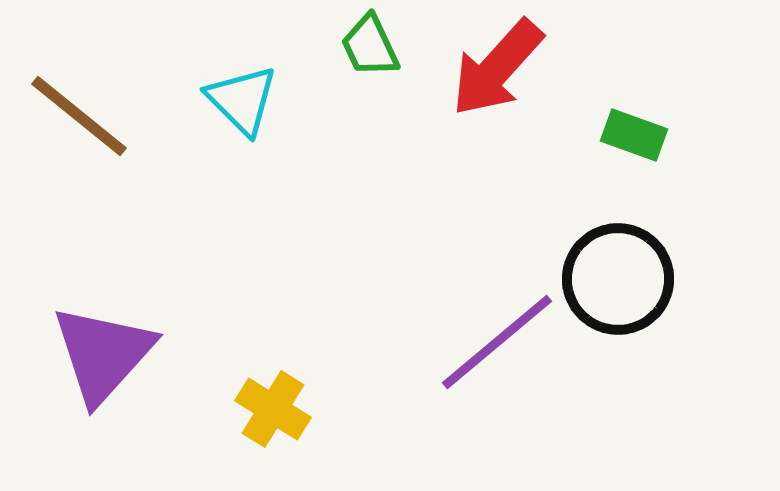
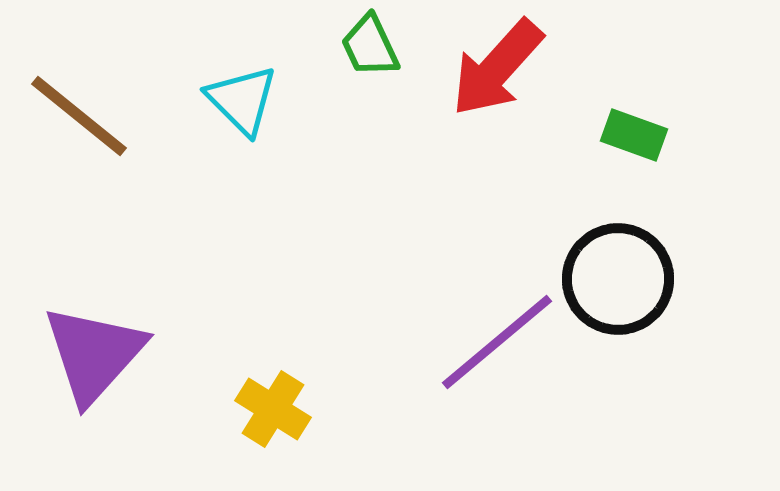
purple triangle: moved 9 px left
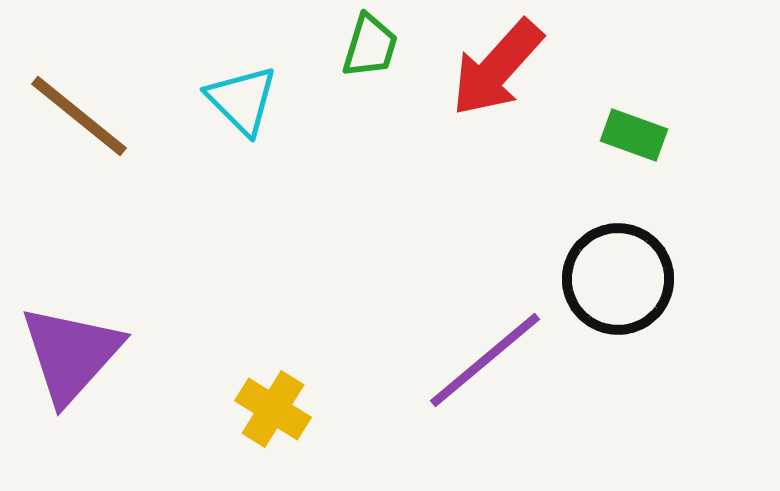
green trapezoid: rotated 138 degrees counterclockwise
purple line: moved 12 px left, 18 px down
purple triangle: moved 23 px left
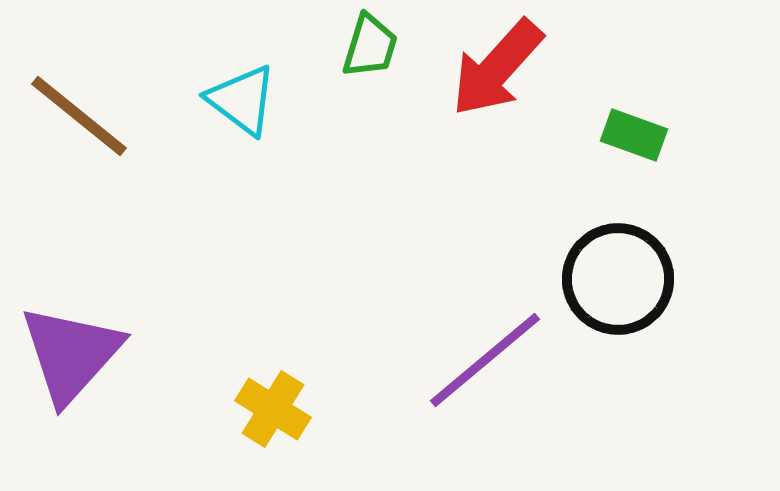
cyan triangle: rotated 8 degrees counterclockwise
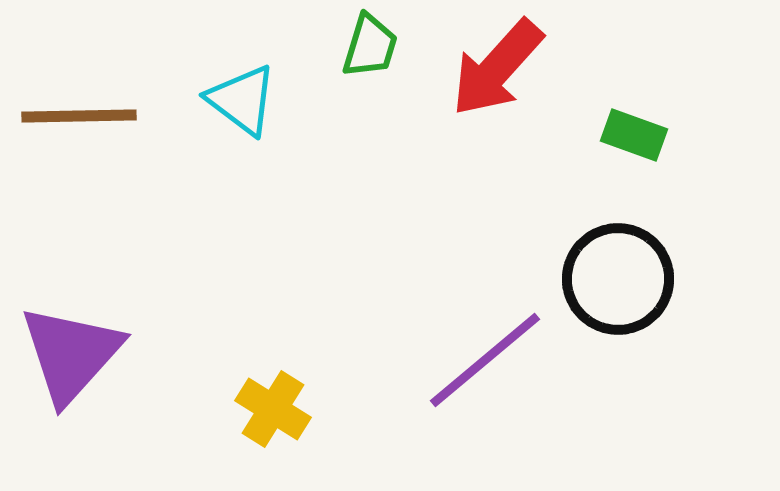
brown line: rotated 40 degrees counterclockwise
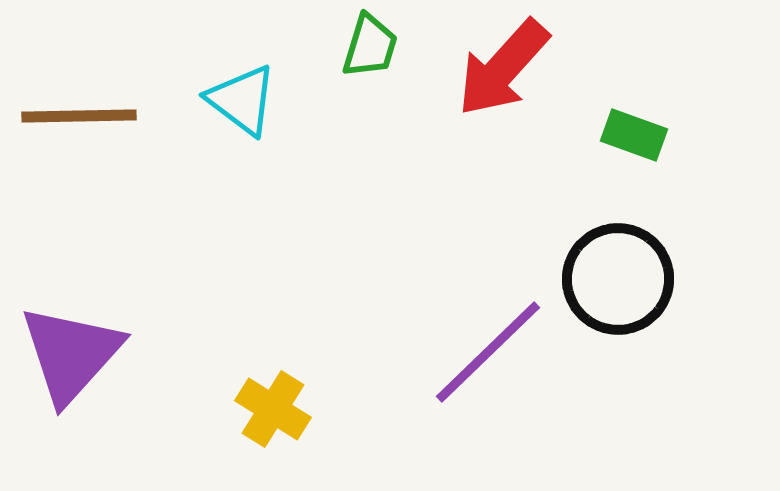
red arrow: moved 6 px right
purple line: moved 3 px right, 8 px up; rotated 4 degrees counterclockwise
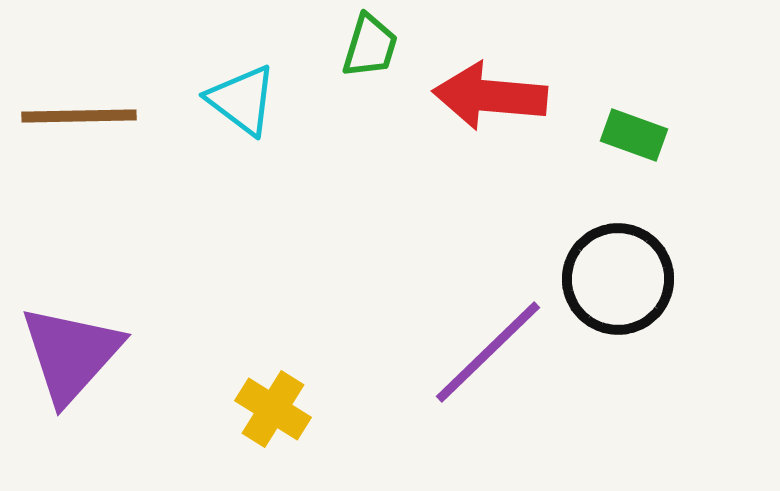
red arrow: moved 13 px left, 28 px down; rotated 53 degrees clockwise
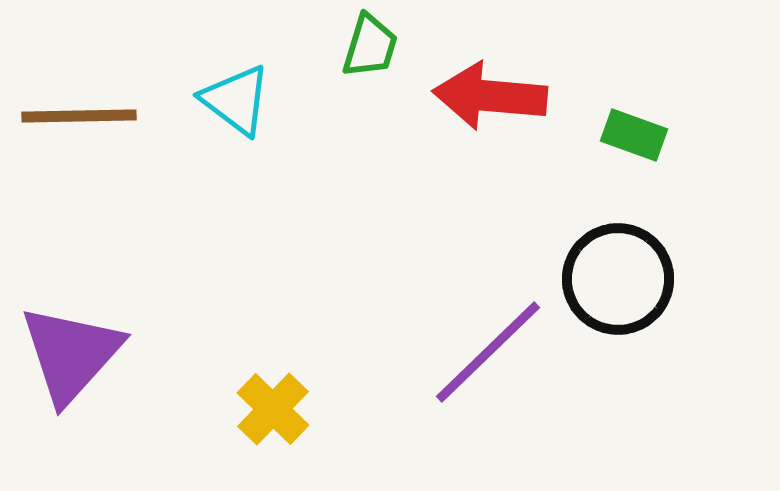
cyan triangle: moved 6 px left
yellow cross: rotated 12 degrees clockwise
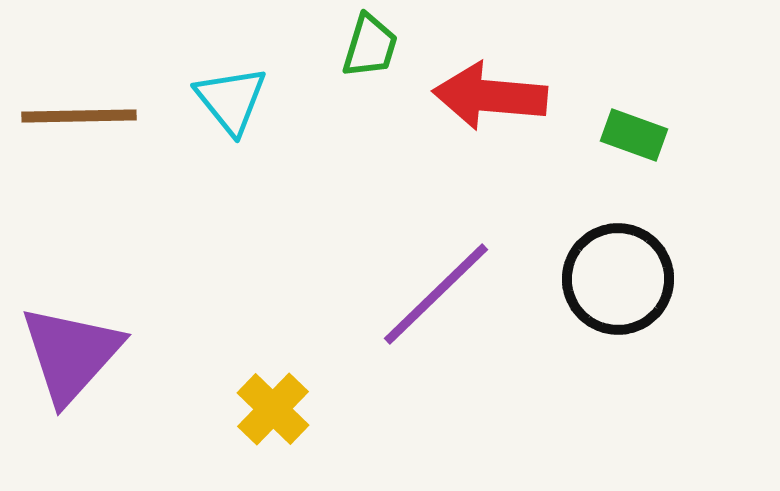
cyan triangle: moved 5 px left; rotated 14 degrees clockwise
purple line: moved 52 px left, 58 px up
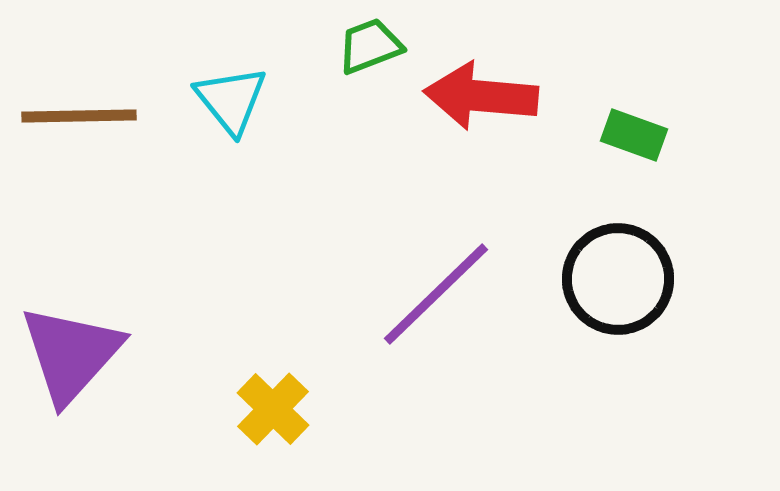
green trapezoid: rotated 128 degrees counterclockwise
red arrow: moved 9 px left
